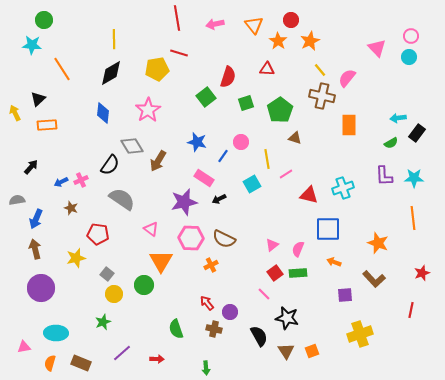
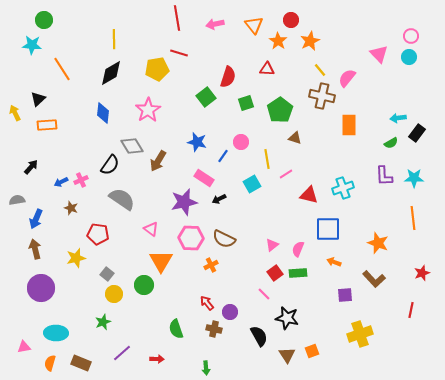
pink triangle at (377, 48): moved 2 px right, 6 px down
brown triangle at (286, 351): moved 1 px right, 4 px down
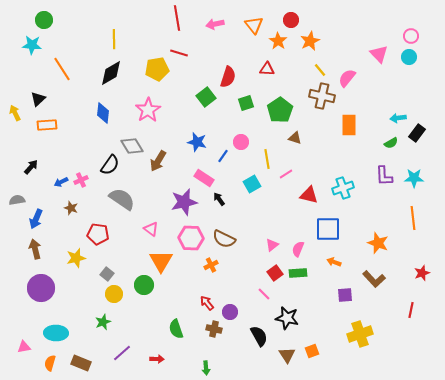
black arrow at (219, 199): rotated 80 degrees clockwise
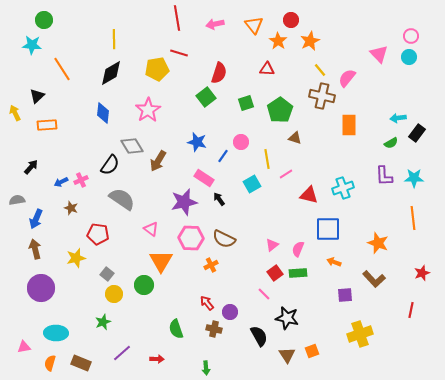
red semicircle at (228, 77): moved 9 px left, 4 px up
black triangle at (38, 99): moved 1 px left, 3 px up
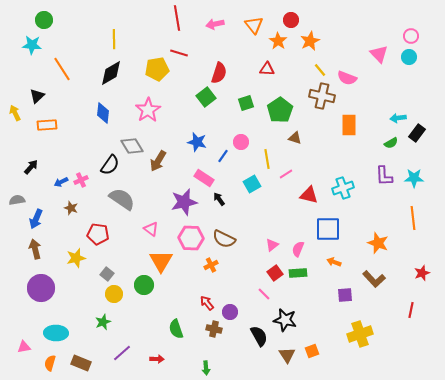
pink semicircle at (347, 78): rotated 108 degrees counterclockwise
black star at (287, 318): moved 2 px left, 2 px down
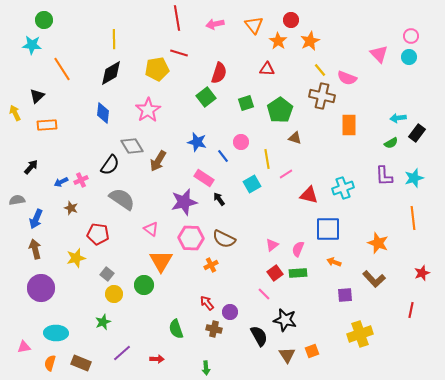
blue line at (223, 156): rotated 72 degrees counterclockwise
cyan star at (414, 178): rotated 18 degrees counterclockwise
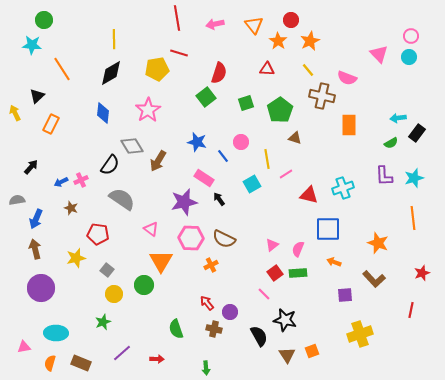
yellow line at (320, 70): moved 12 px left
orange rectangle at (47, 125): moved 4 px right, 1 px up; rotated 60 degrees counterclockwise
gray square at (107, 274): moved 4 px up
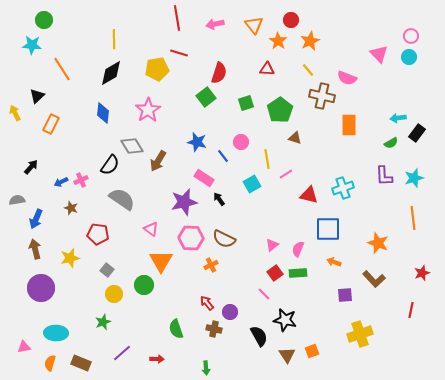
yellow star at (76, 258): moved 6 px left
